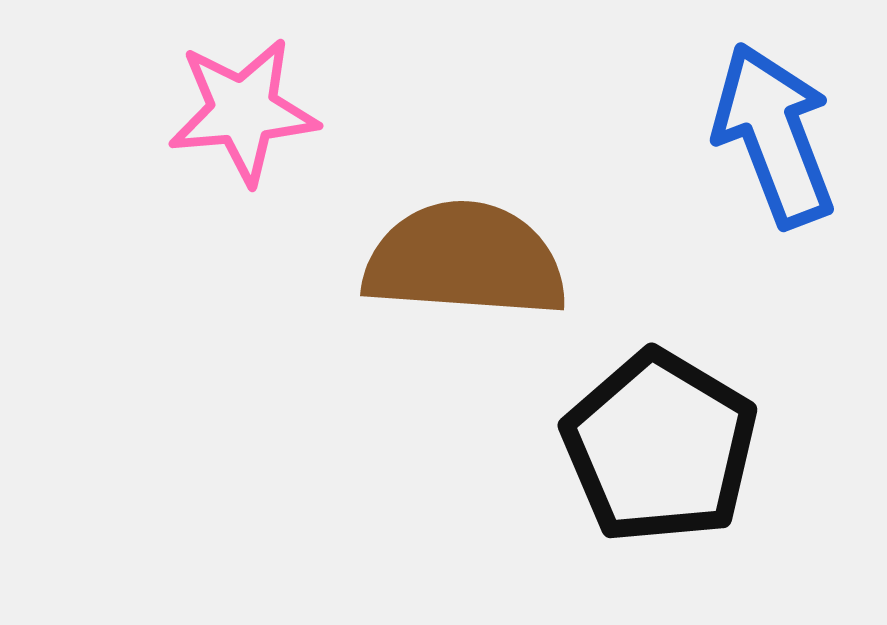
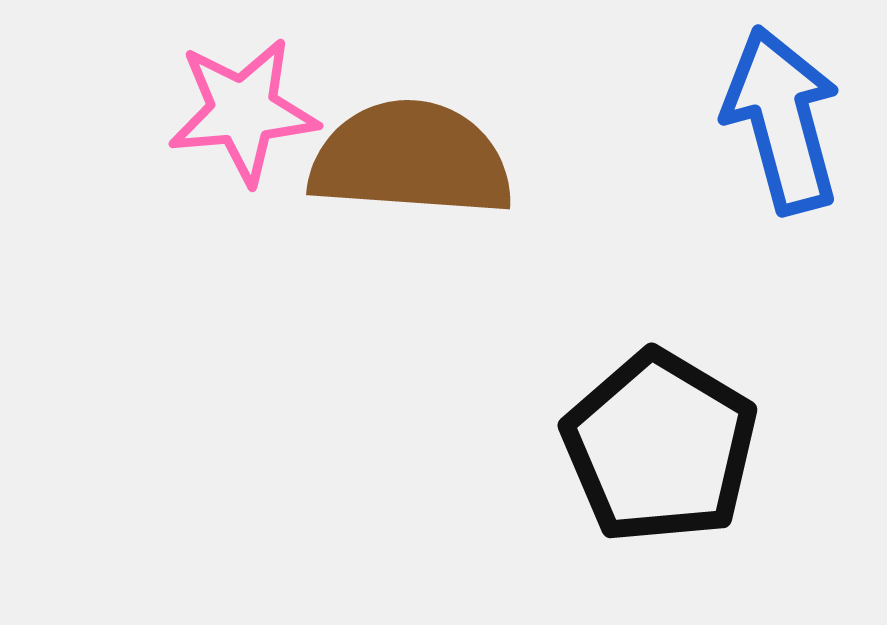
blue arrow: moved 8 px right, 15 px up; rotated 6 degrees clockwise
brown semicircle: moved 54 px left, 101 px up
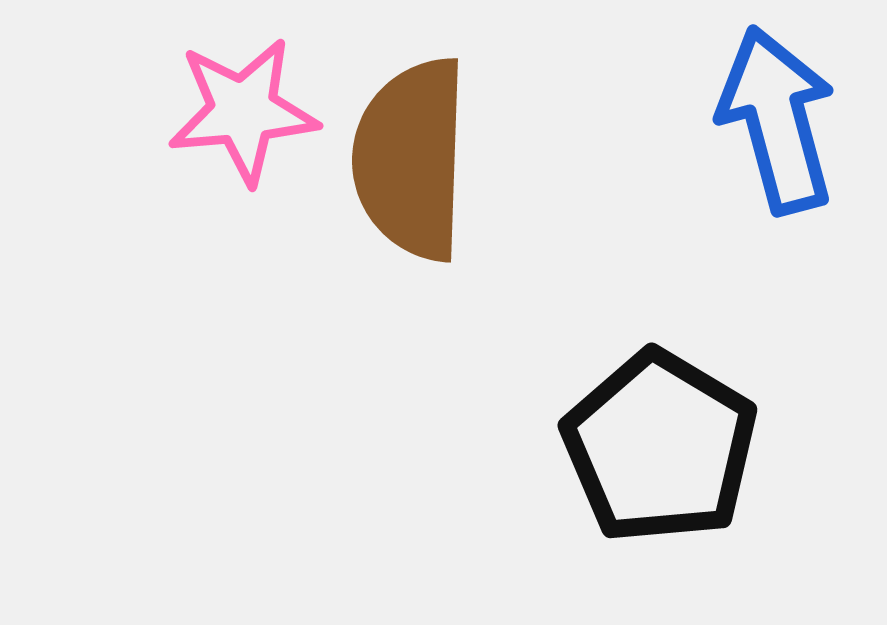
blue arrow: moved 5 px left
brown semicircle: rotated 92 degrees counterclockwise
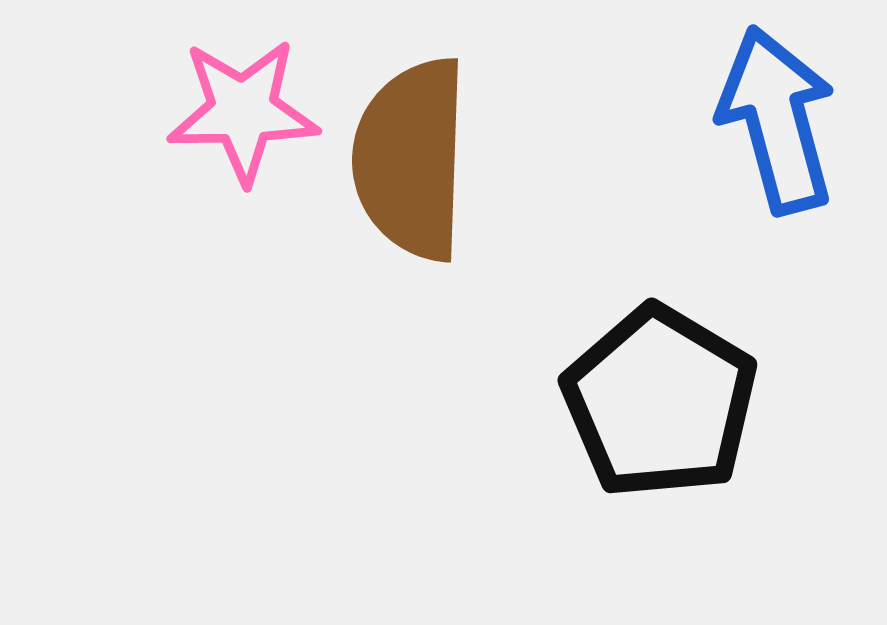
pink star: rotated 4 degrees clockwise
black pentagon: moved 45 px up
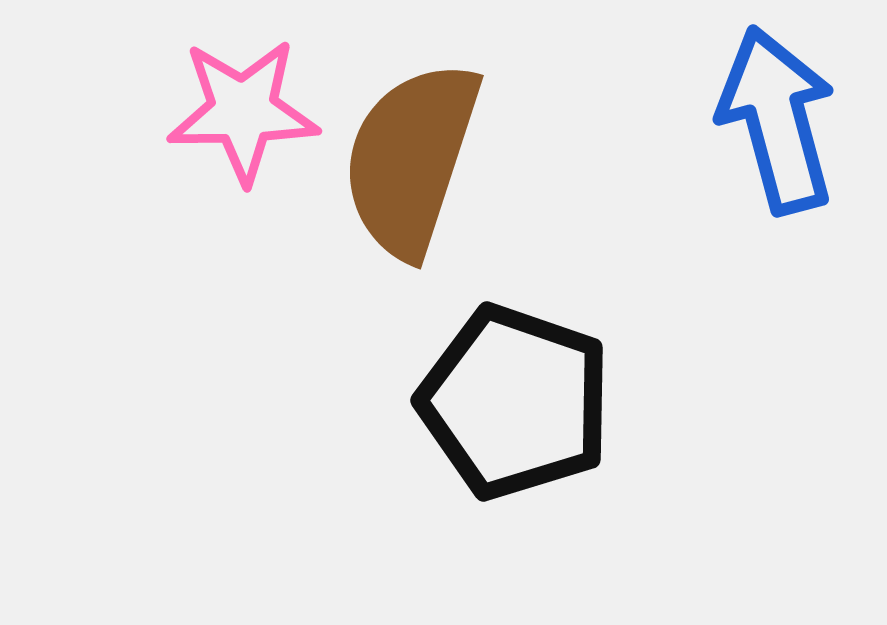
brown semicircle: rotated 16 degrees clockwise
black pentagon: moved 145 px left; rotated 12 degrees counterclockwise
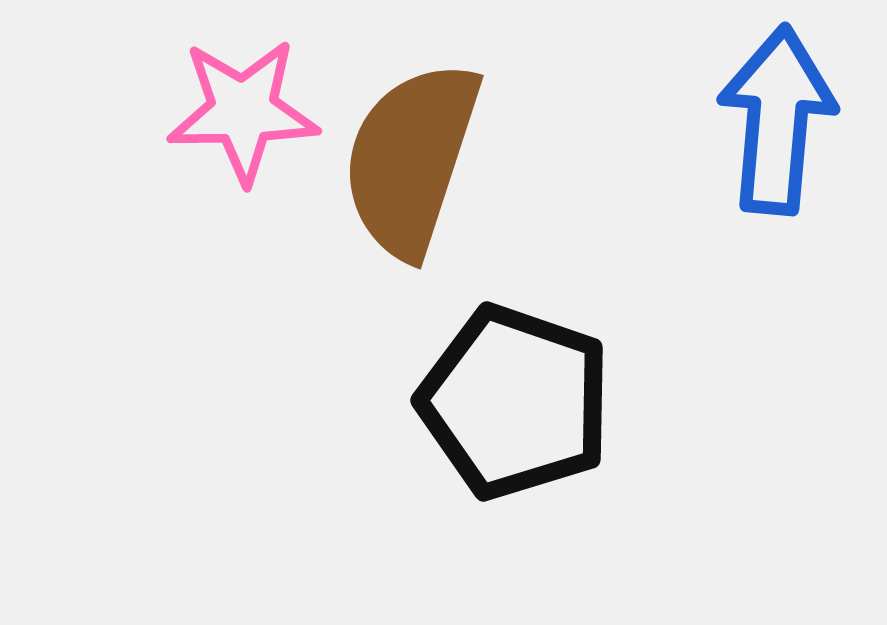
blue arrow: rotated 20 degrees clockwise
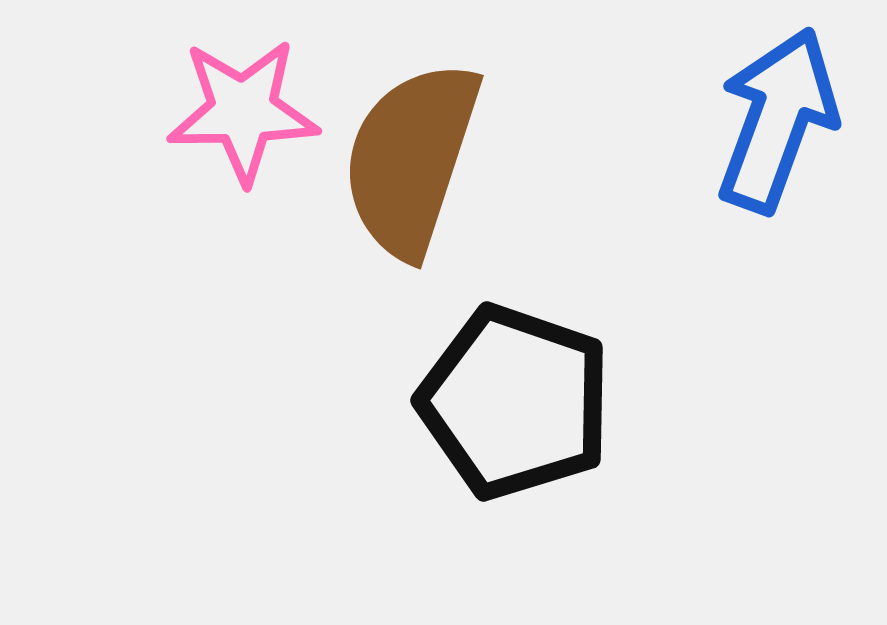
blue arrow: rotated 15 degrees clockwise
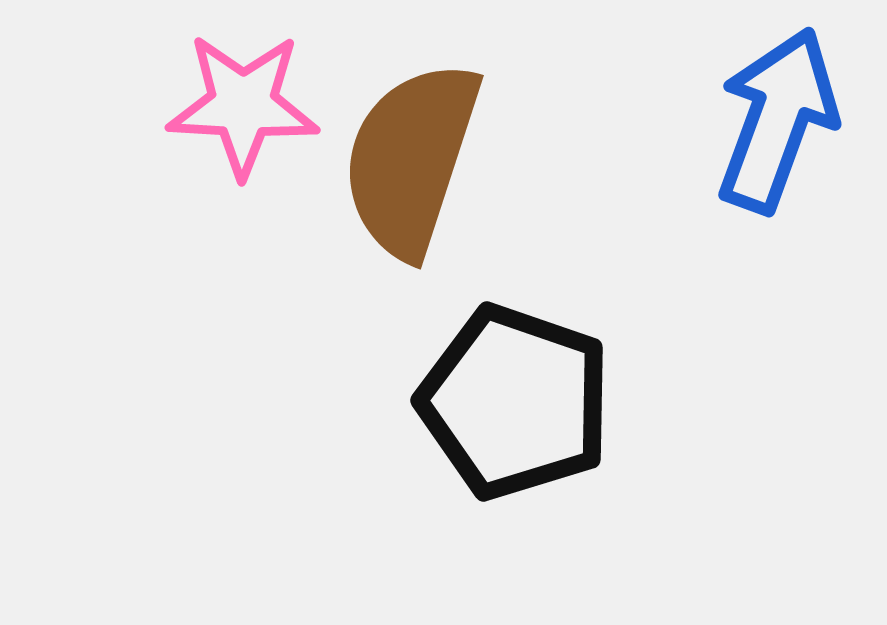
pink star: moved 6 px up; rotated 4 degrees clockwise
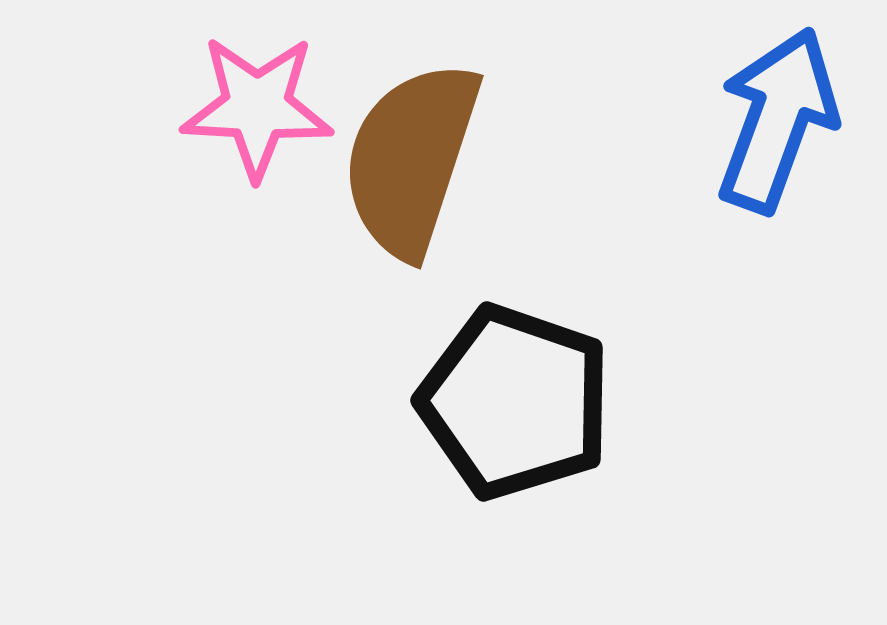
pink star: moved 14 px right, 2 px down
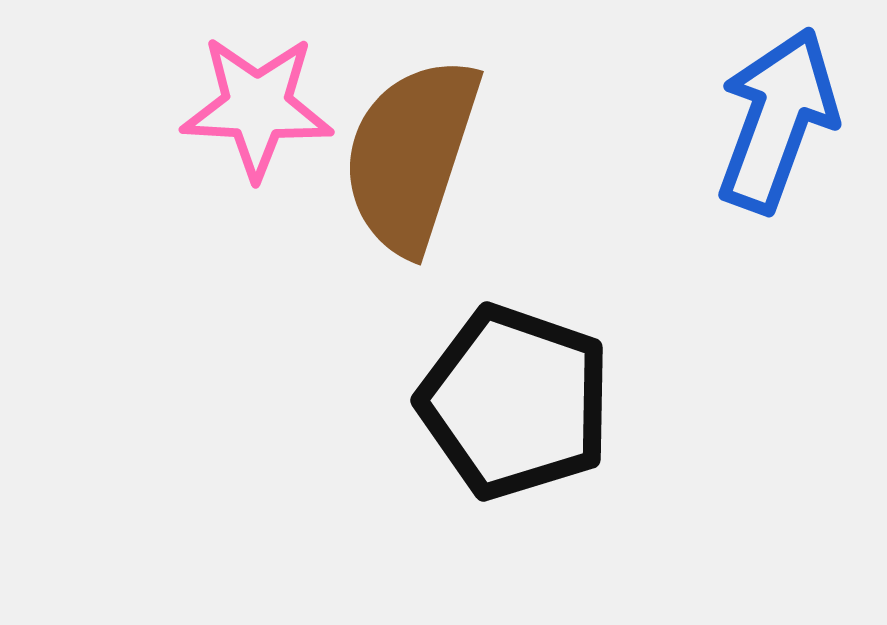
brown semicircle: moved 4 px up
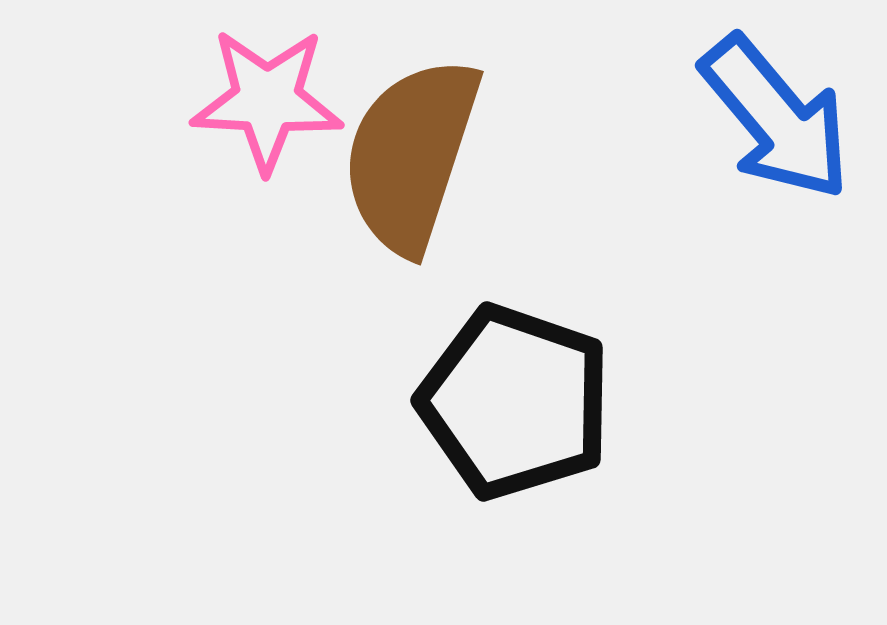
pink star: moved 10 px right, 7 px up
blue arrow: moved 1 px left, 2 px up; rotated 120 degrees clockwise
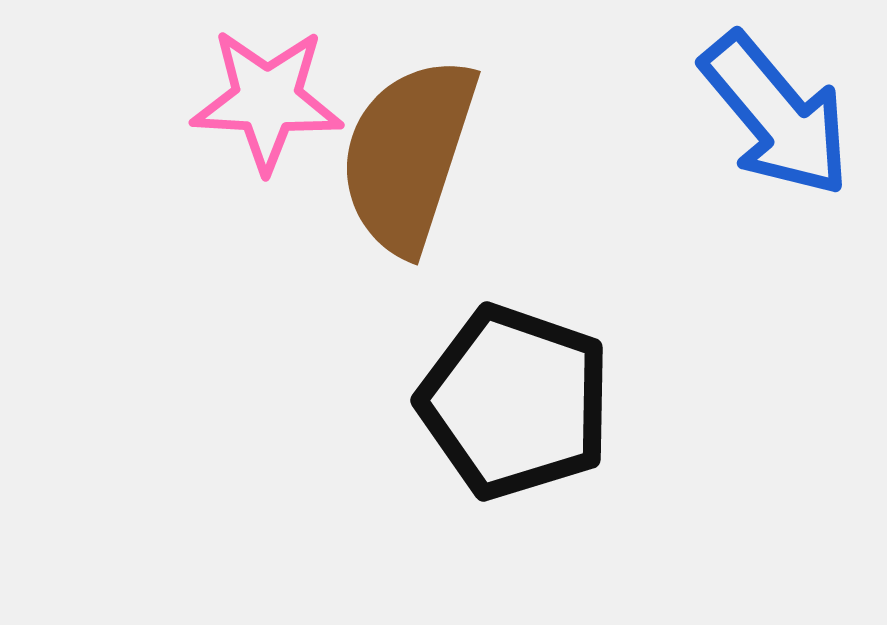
blue arrow: moved 3 px up
brown semicircle: moved 3 px left
